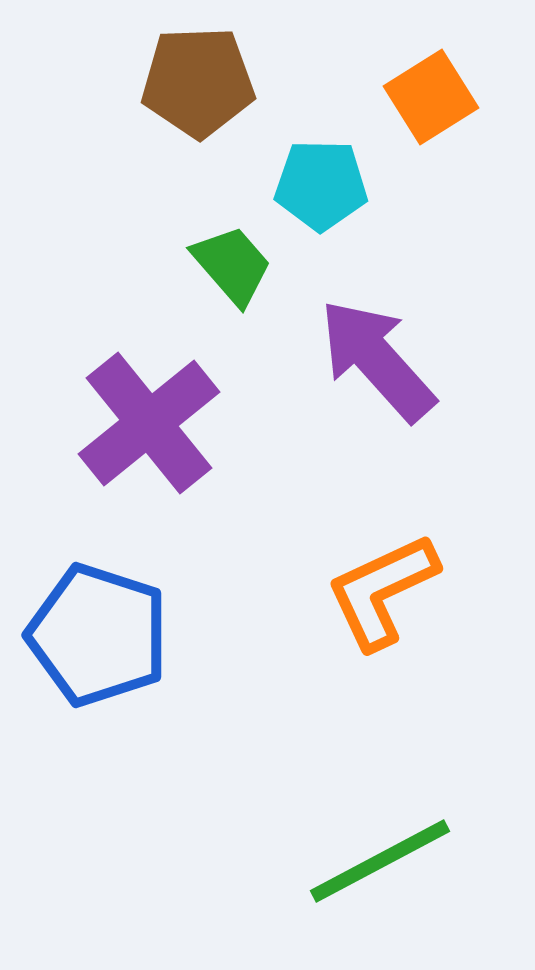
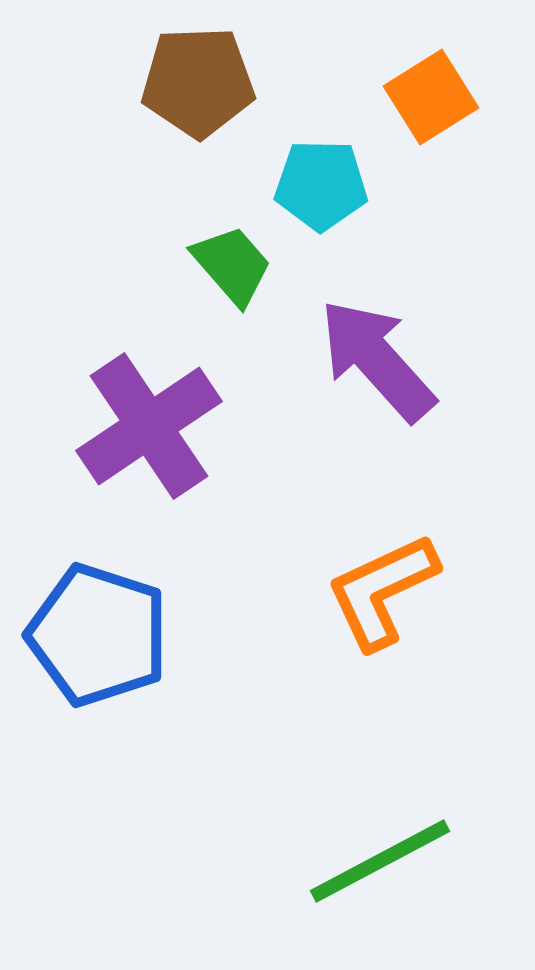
purple cross: moved 3 px down; rotated 5 degrees clockwise
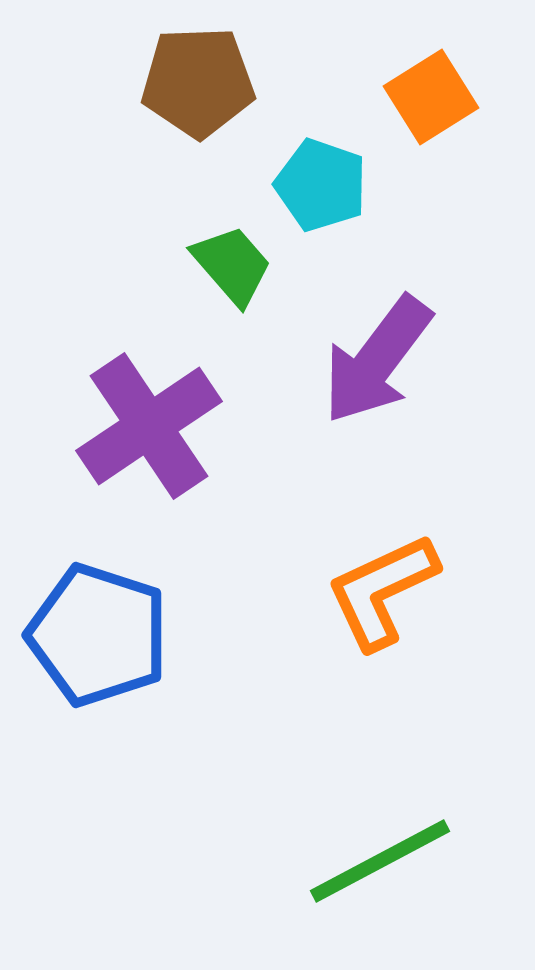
cyan pentagon: rotated 18 degrees clockwise
purple arrow: rotated 101 degrees counterclockwise
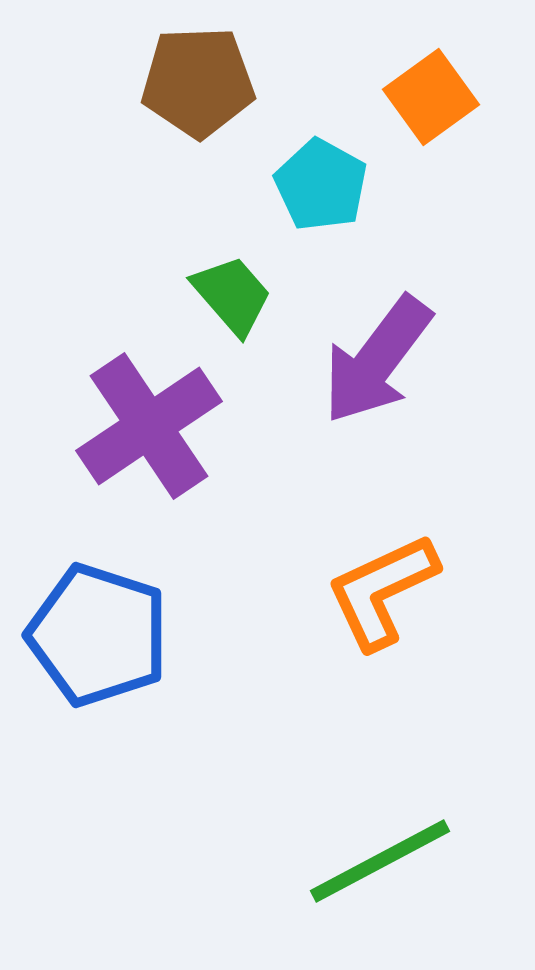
orange square: rotated 4 degrees counterclockwise
cyan pentagon: rotated 10 degrees clockwise
green trapezoid: moved 30 px down
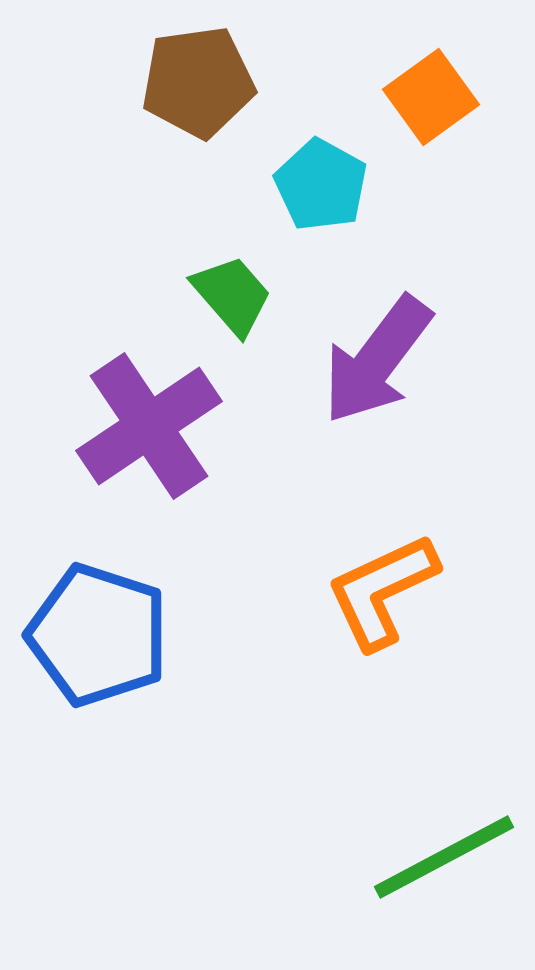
brown pentagon: rotated 6 degrees counterclockwise
green line: moved 64 px right, 4 px up
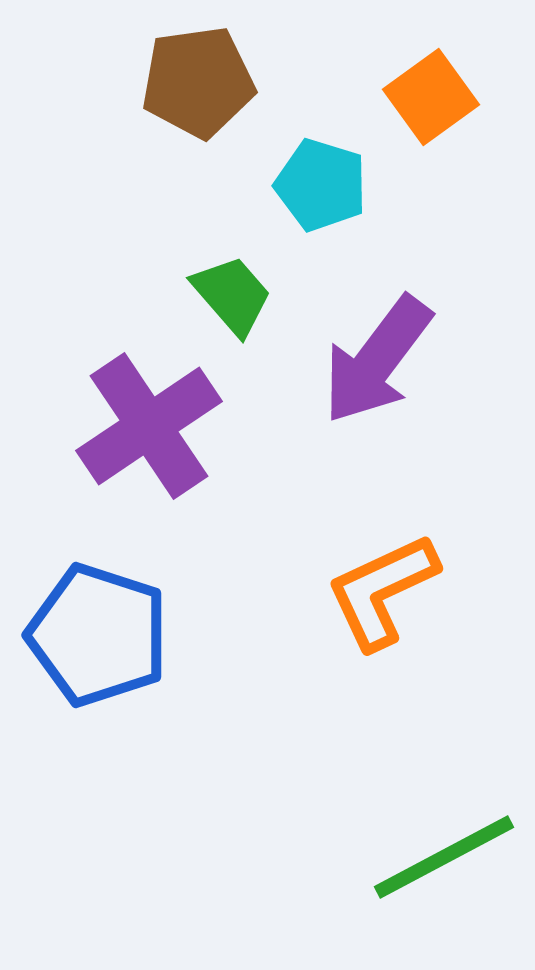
cyan pentagon: rotated 12 degrees counterclockwise
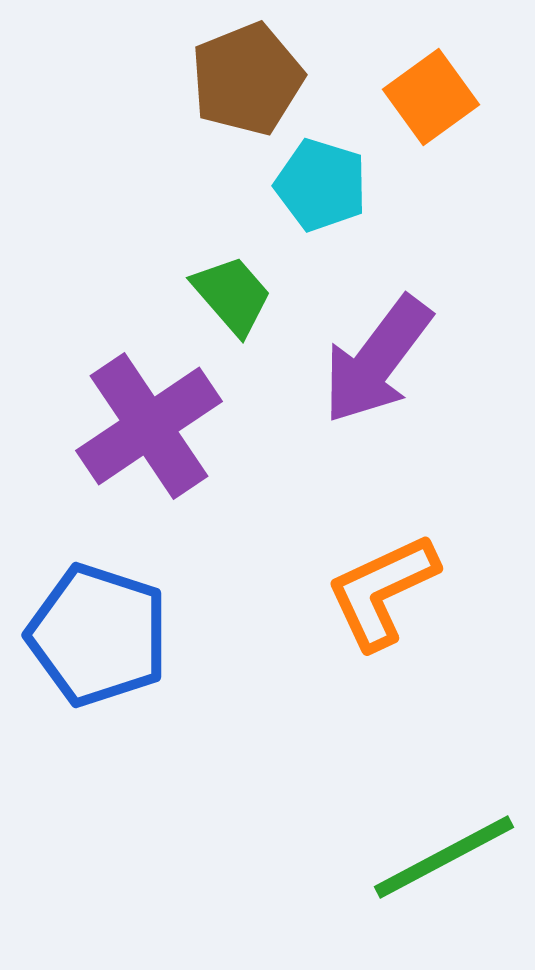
brown pentagon: moved 49 px right, 3 px up; rotated 14 degrees counterclockwise
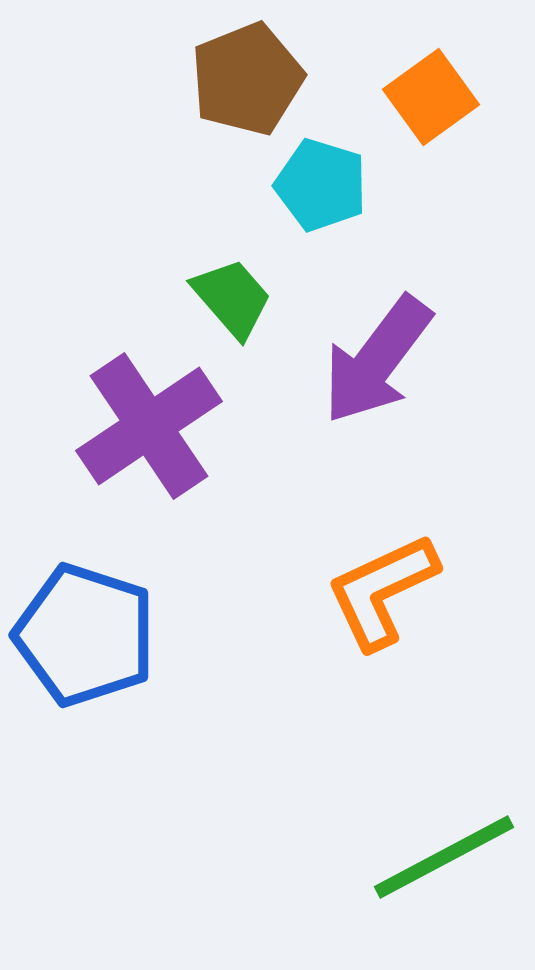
green trapezoid: moved 3 px down
blue pentagon: moved 13 px left
